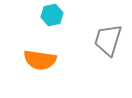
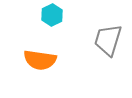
cyan hexagon: rotated 15 degrees counterclockwise
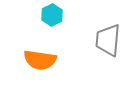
gray trapezoid: rotated 12 degrees counterclockwise
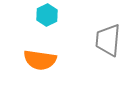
cyan hexagon: moved 5 px left
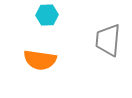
cyan hexagon: rotated 25 degrees clockwise
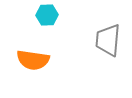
orange semicircle: moved 7 px left
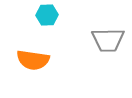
gray trapezoid: rotated 96 degrees counterclockwise
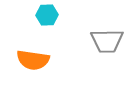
gray trapezoid: moved 1 px left, 1 px down
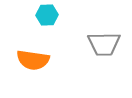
gray trapezoid: moved 3 px left, 3 px down
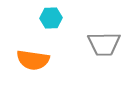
cyan hexagon: moved 4 px right, 3 px down
